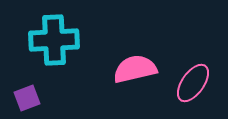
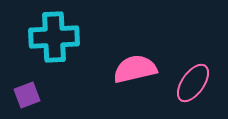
cyan cross: moved 3 px up
purple square: moved 3 px up
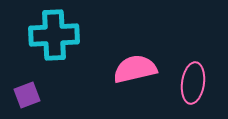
cyan cross: moved 2 px up
pink ellipse: rotated 27 degrees counterclockwise
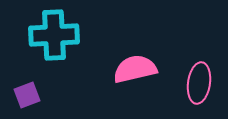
pink ellipse: moved 6 px right
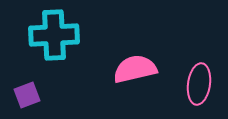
pink ellipse: moved 1 px down
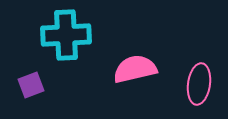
cyan cross: moved 12 px right
purple square: moved 4 px right, 10 px up
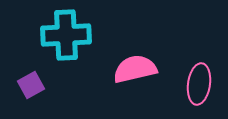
purple square: rotated 8 degrees counterclockwise
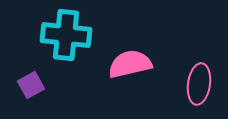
cyan cross: rotated 9 degrees clockwise
pink semicircle: moved 5 px left, 5 px up
